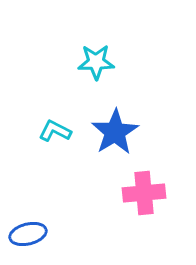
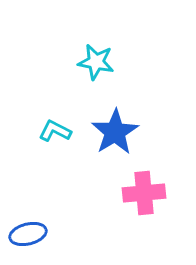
cyan star: rotated 12 degrees clockwise
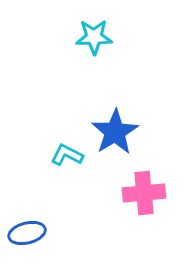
cyan star: moved 2 px left, 25 px up; rotated 12 degrees counterclockwise
cyan L-shape: moved 12 px right, 24 px down
blue ellipse: moved 1 px left, 1 px up
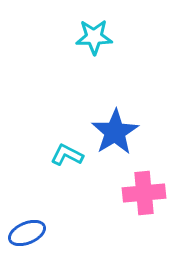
blue ellipse: rotated 9 degrees counterclockwise
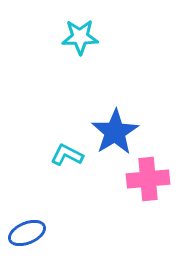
cyan star: moved 14 px left
pink cross: moved 4 px right, 14 px up
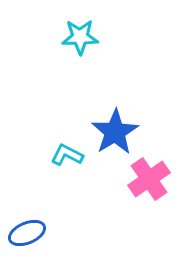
pink cross: moved 1 px right; rotated 30 degrees counterclockwise
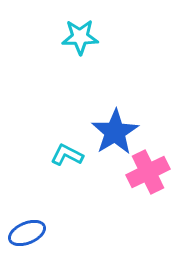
pink cross: moved 1 px left, 7 px up; rotated 9 degrees clockwise
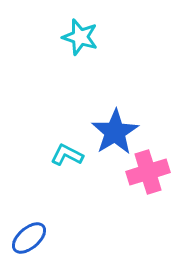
cyan star: rotated 18 degrees clockwise
pink cross: rotated 9 degrees clockwise
blue ellipse: moved 2 px right, 5 px down; rotated 18 degrees counterclockwise
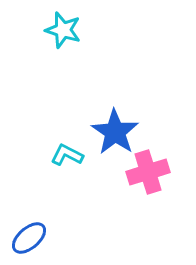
cyan star: moved 17 px left, 7 px up
blue star: rotated 6 degrees counterclockwise
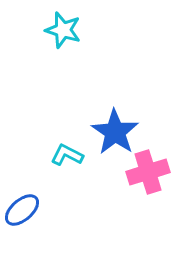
blue ellipse: moved 7 px left, 28 px up
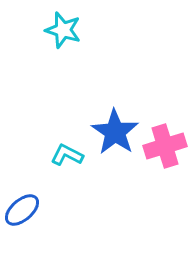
pink cross: moved 17 px right, 26 px up
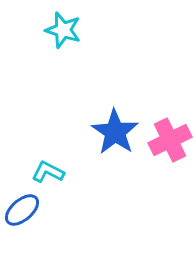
pink cross: moved 5 px right, 6 px up; rotated 9 degrees counterclockwise
cyan L-shape: moved 19 px left, 17 px down
